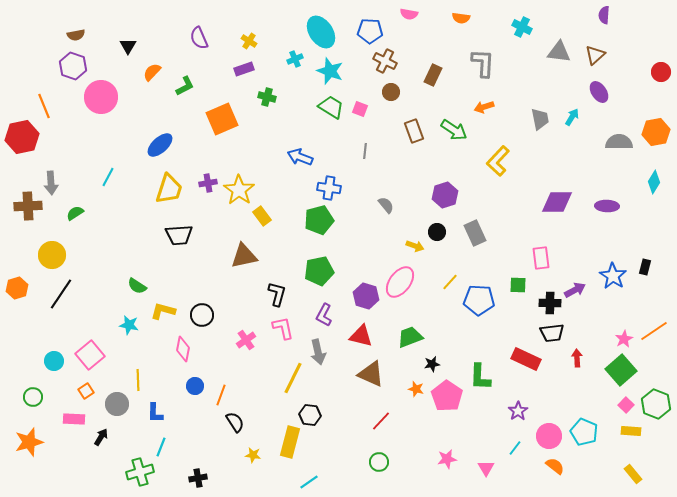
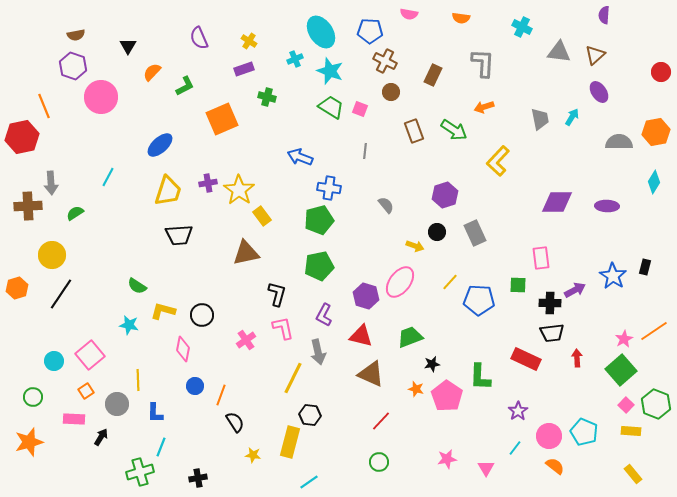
yellow trapezoid at (169, 189): moved 1 px left, 2 px down
brown triangle at (244, 256): moved 2 px right, 3 px up
green pentagon at (319, 271): moved 5 px up
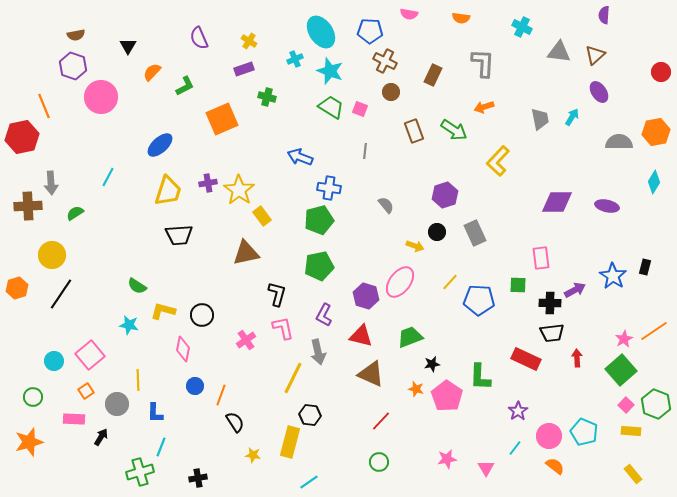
purple ellipse at (607, 206): rotated 10 degrees clockwise
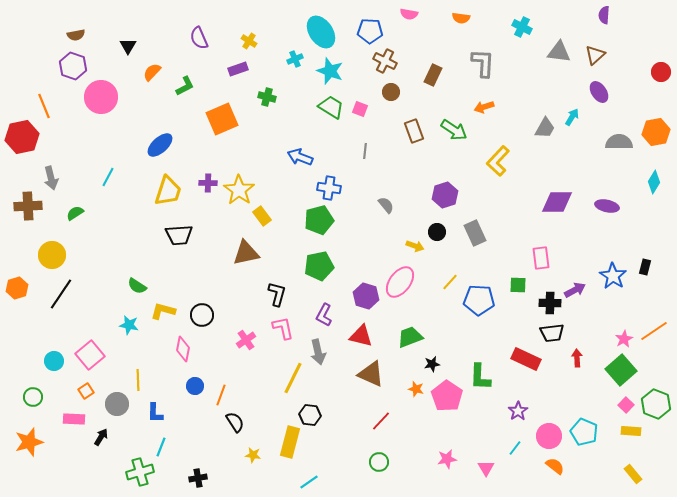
purple rectangle at (244, 69): moved 6 px left
gray trapezoid at (540, 119): moved 5 px right, 9 px down; rotated 40 degrees clockwise
gray arrow at (51, 183): moved 5 px up; rotated 10 degrees counterclockwise
purple cross at (208, 183): rotated 12 degrees clockwise
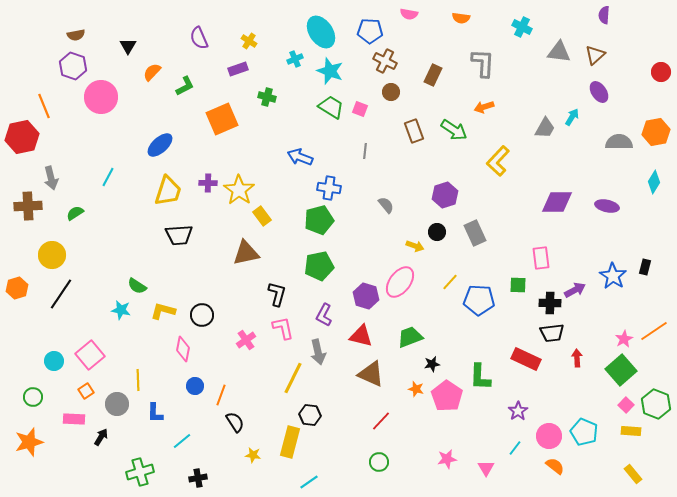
cyan star at (129, 325): moved 8 px left, 15 px up
cyan line at (161, 447): moved 21 px right, 6 px up; rotated 30 degrees clockwise
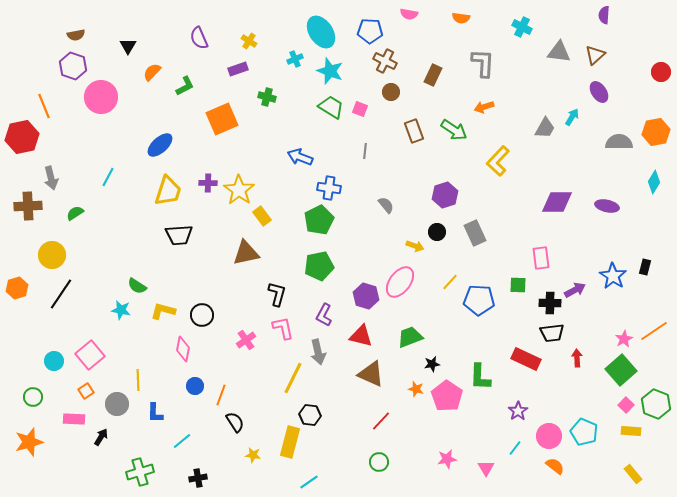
green pentagon at (319, 220): rotated 12 degrees counterclockwise
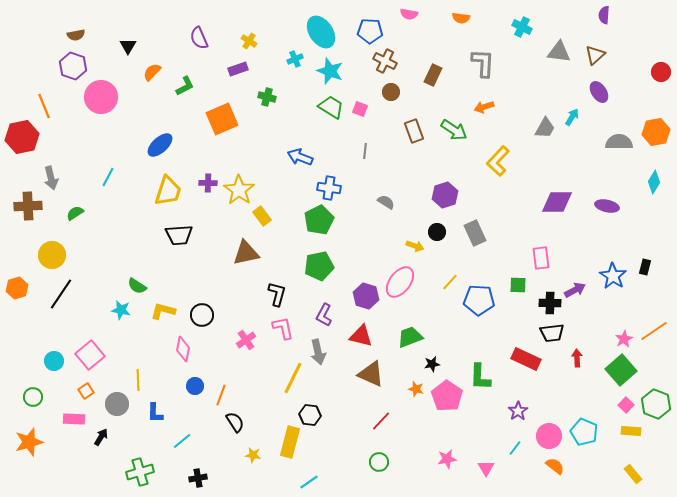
gray semicircle at (386, 205): moved 3 px up; rotated 18 degrees counterclockwise
